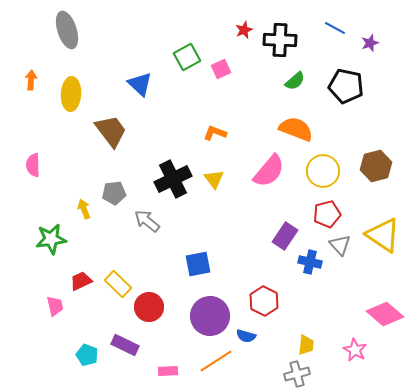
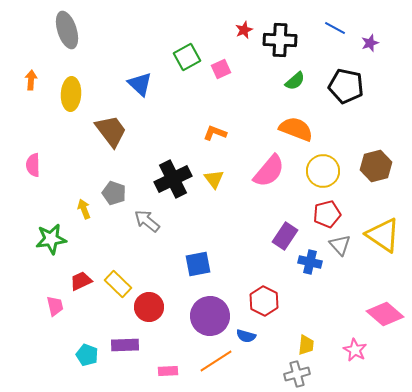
gray pentagon at (114, 193): rotated 25 degrees clockwise
purple rectangle at (125, 345): rotated 28 degrees counterclockwise
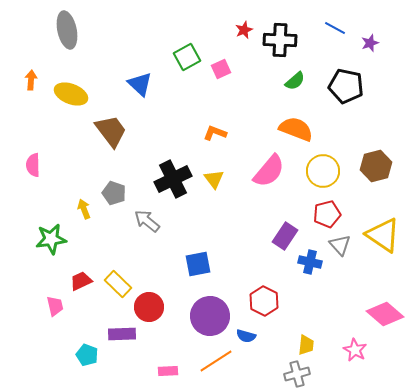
gray ellipse at (67, 30): rotated 6 degrees clockwise
yellow ellipse at (71, 94): rotated 72 degrees counterclockwise
purple rectangle at (125, 345): moved 3 px left, 11 px up
